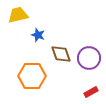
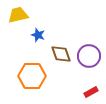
purple circle: moved 2 px up
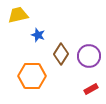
brown diamond: rotated 50 degrees clockwise
red rectangle: moved 3 px up
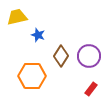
yellow trapezoid: moved 1 px left, 2 px down
brown diamond: moved 2 px down
red rectangle: rotated 24 degrees counterclockwise
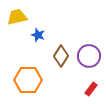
orange hexagon: moved 4 px left, 4 px down
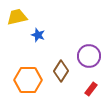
brown diamond: moved 15 px down
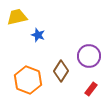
orange hexagon: rotated 20 degrees clockwise
